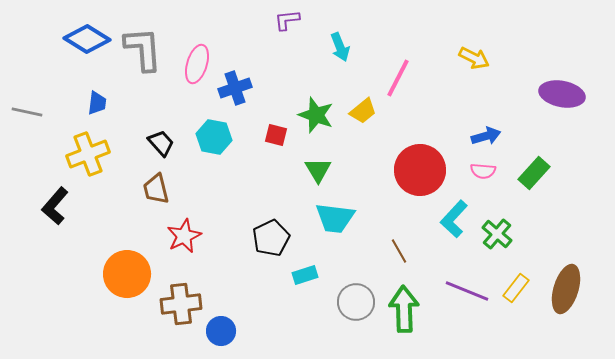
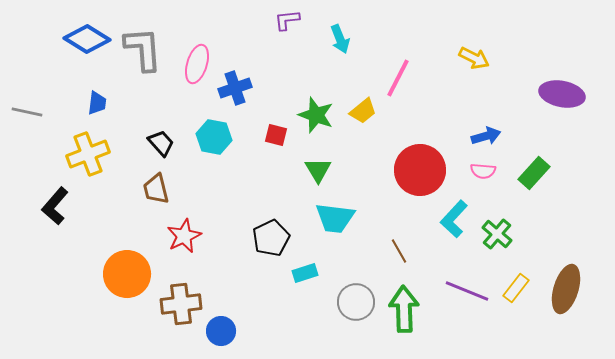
cyan arrow: moved 8 px up
cyan rectangle: moved 2 px up
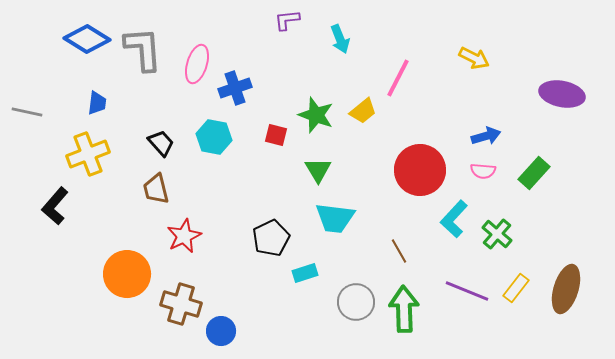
brown cross: rotated 24 degrees clockwise
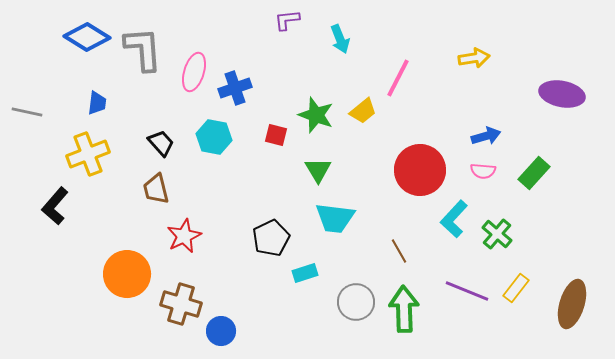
blue diamond: moved 2 px up
yellow arrow: rotated 36 degrees counterclockwise
pink ellipse: moved 3 px left, 8 px down
brown ellipse: moved 6 px right, 15 px down
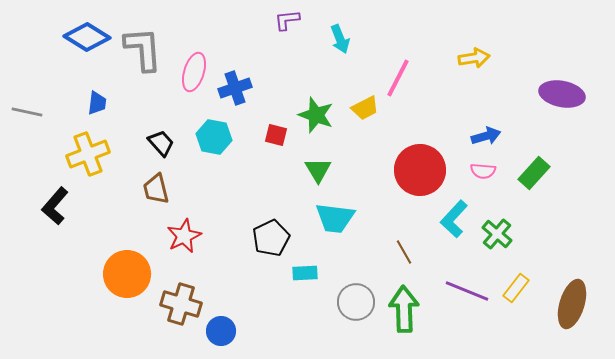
yellow trapezoid: moved 2 px right, 3 px up; rotated 12 degrees clockwise
brown line: moved 5 px right, 1 px down
cyan rectangle: rotated 15 degrees clockwise
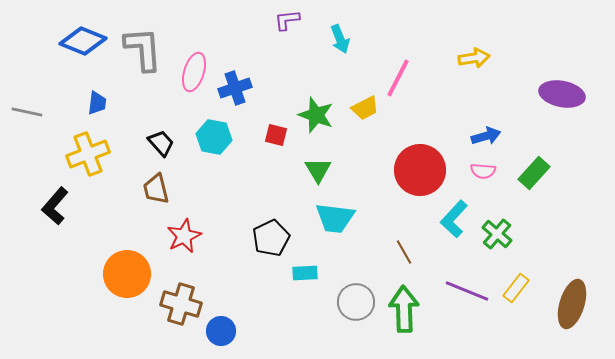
blue diamond: moved 4 px left, 4 px down; rotated 9 degrees counterclockwise
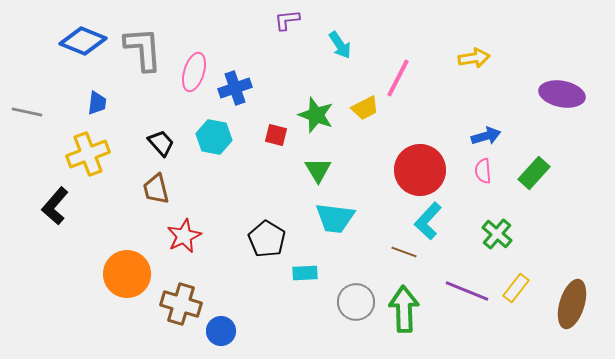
cyan arrow: moved 6 px down; rotated 12 degrees counterclockwise
pink semicircle: rotated 80 degrees clockwise
cyan L-shape: moved 26 px left, 2 px down
black pentagon: moved 4 px left, 1 px down; rotated 15 degrees counterclockwise
brown line: rotated 40 degrees counterclockwise
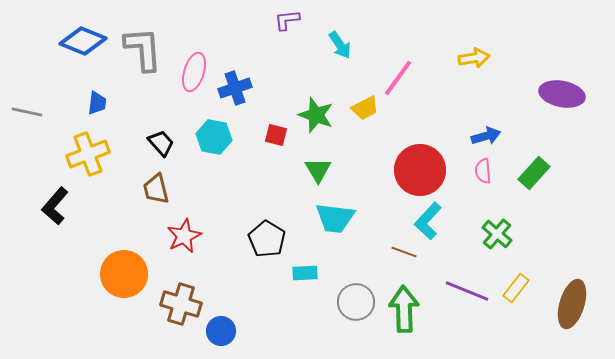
pink line: rotated 9 degrees clockwise
orange circle: moved 3 px left
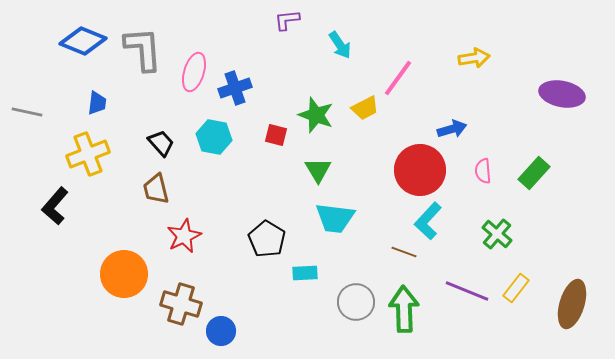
blue arrow: moved 34 px left, 7 px up
